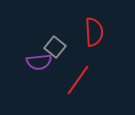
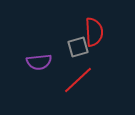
gray square: moved 23 px right; rotated 35 degrees clockwise
red line: rotated 12 degrees clockwise
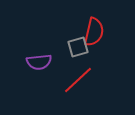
red semicircle: rotated 16 degrees clockwise
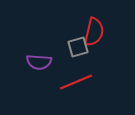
purple semicircle: rotated 10 degrees clockwise
red line: moved 2 px left, 2 px down; rotated 20 degrees clockwise
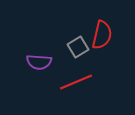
red semicircle: moved 8 px right, 3 px down
gray square: rotated 15 degrees counterclockwise
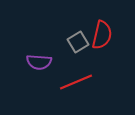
gray square: moved 5 px up
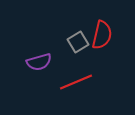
purple semicircle: rotated 20 degrees counterclockwise
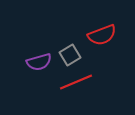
red semicircle: rotated 56 degrees clockwise
gray square: moved 8 px left, 13 px down
